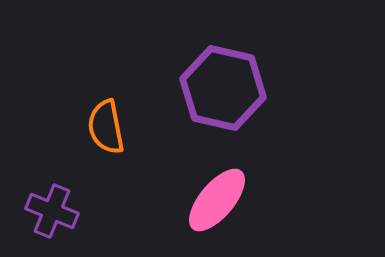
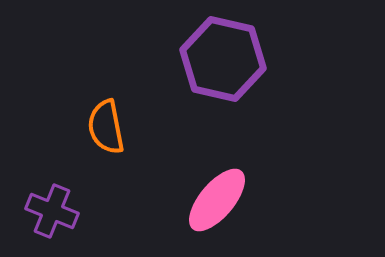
purple hexagon: moved 29 px up
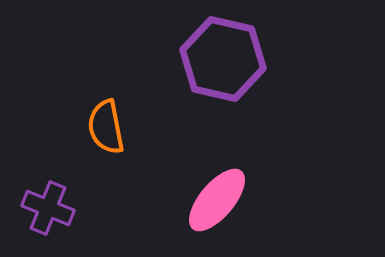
purple cross: moved 4 px left, 3 px up
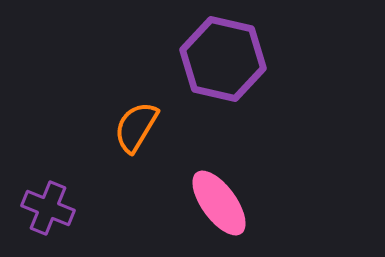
orange semicircle: moved 30 px right; rotated 42 degrees clockwise
pink ellipse: moved 2 px right, 3 px down; rotated 76 degrees counterclockwise
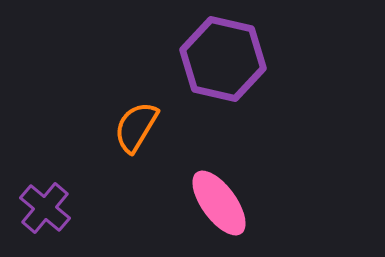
purple cross: moved 3 px left; rotated 18 degrees clockwise
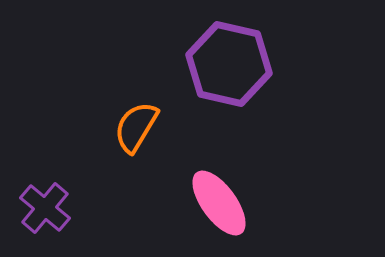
purple hexagon: moved 6 px right, 5 px down
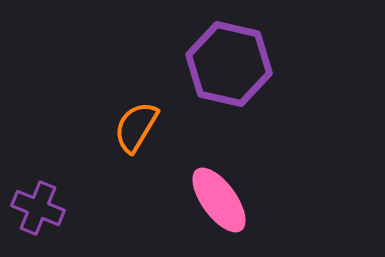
pink ellipse: moved 3 px up
purple cross: moved 7 px left; rotated 18 degrees counterclockwise
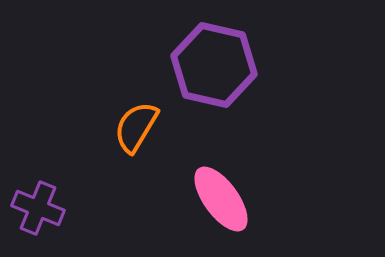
purple hexagon: moved 15 px left, 1 px down
pink ellipse: moved 2 px right, 1 px up
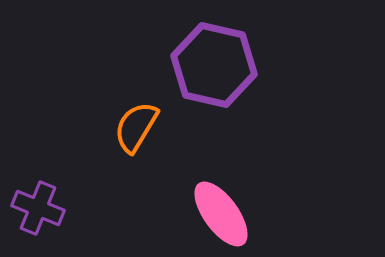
pink ellipse: moved 15 px down
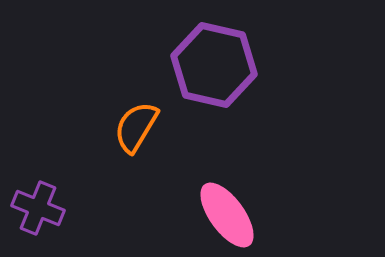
pink ellipse: moved 6 px right, 1 px down
